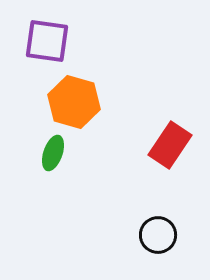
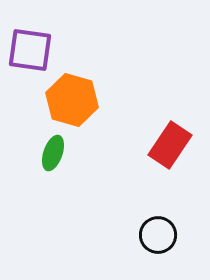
purple square: moved 17 px left, 9 px down
orange hexagon: moved 2 px left, 2 px up
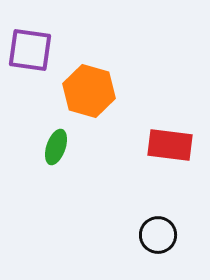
orange hexagon: moved 17 px right, 9 px up
red rectangle: rotated 63 degrees clockwise
green ellipse: moved 3 px right, 6 px up
